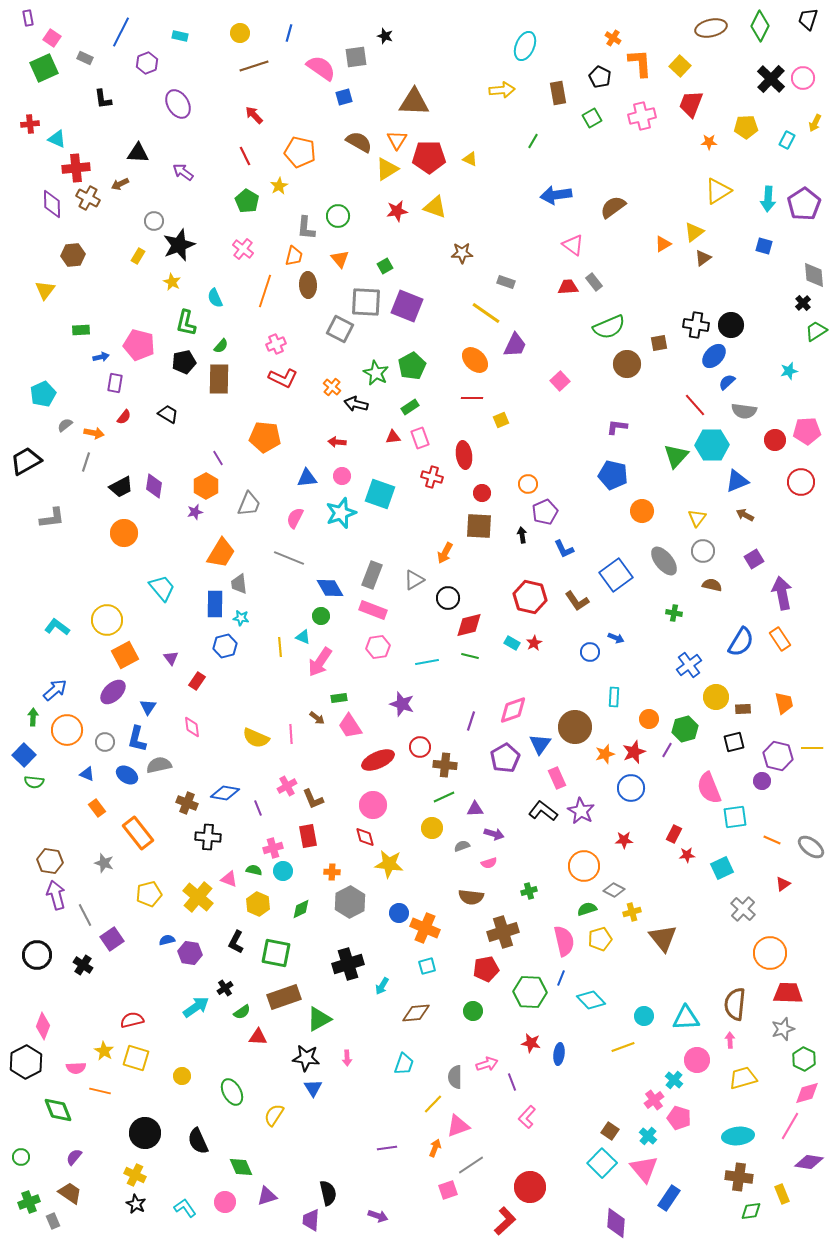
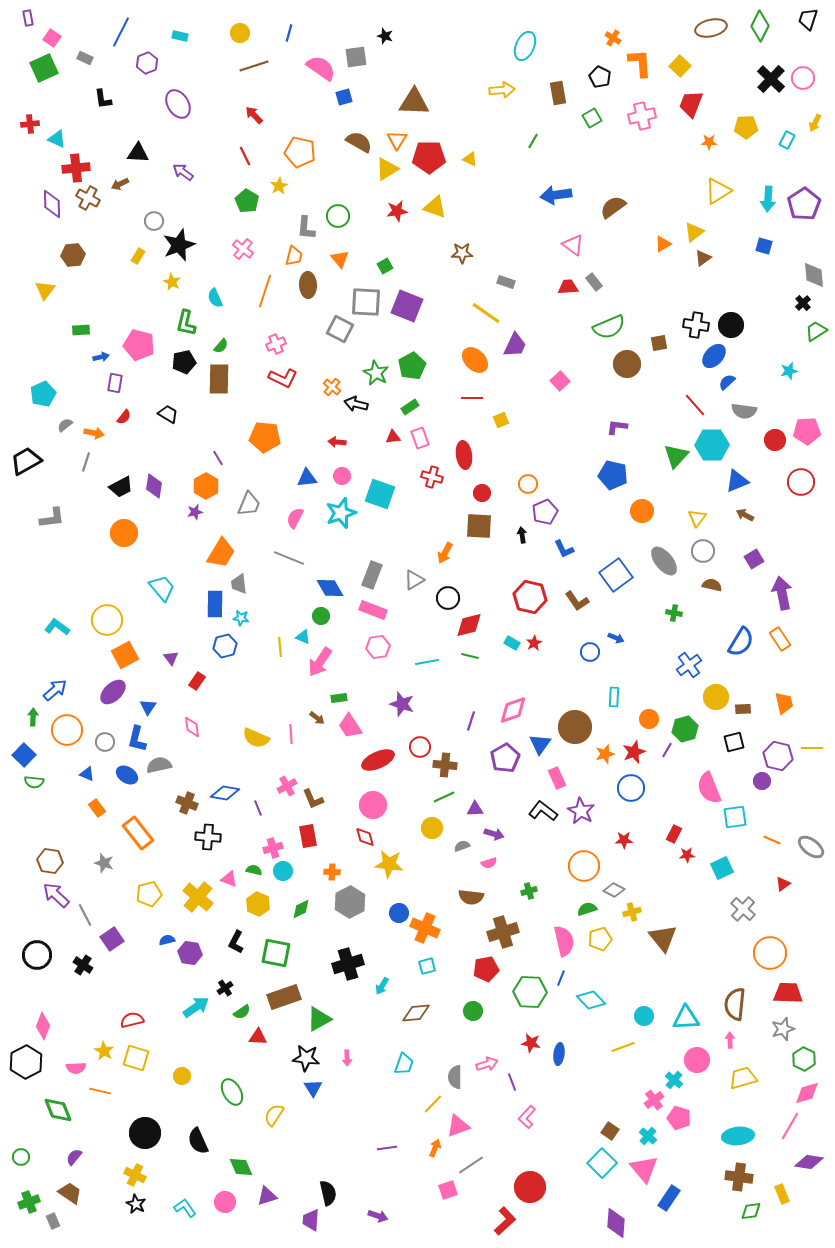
purple arrow at (56, 895): rotated 32 degrees counterclockwise
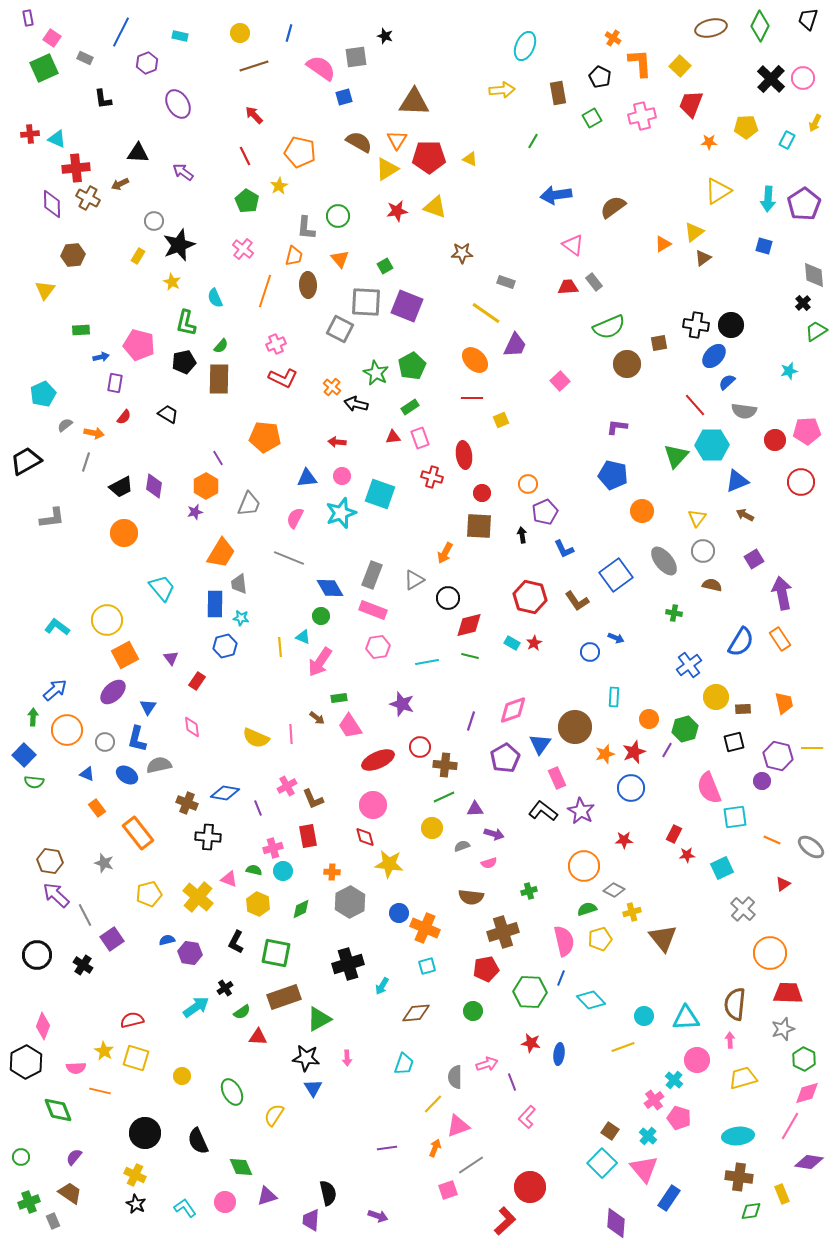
red cross at (30, 124): moved 10 px down
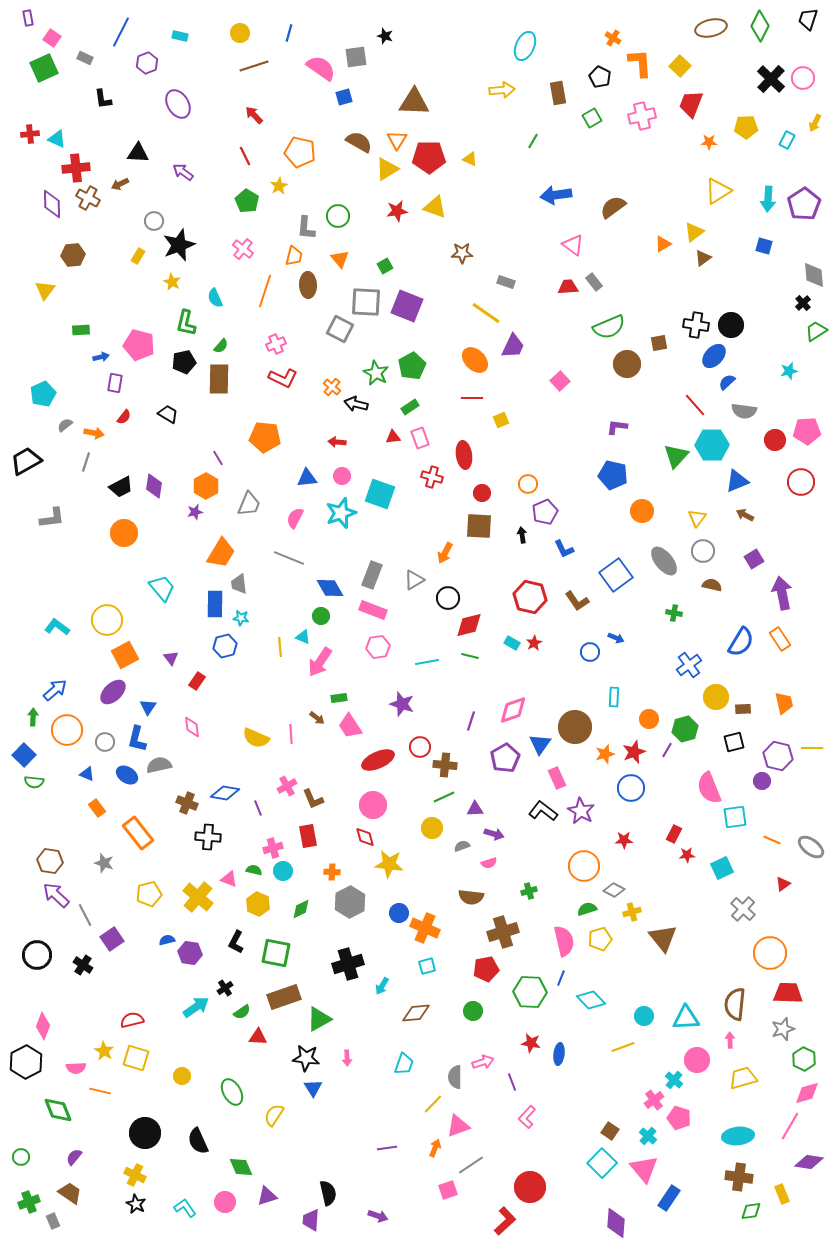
purple trapezoid at (515, 345): moved 2 px left, 1 px down
pink arrow at (487, 1064): moved 4 px left, 2 px up
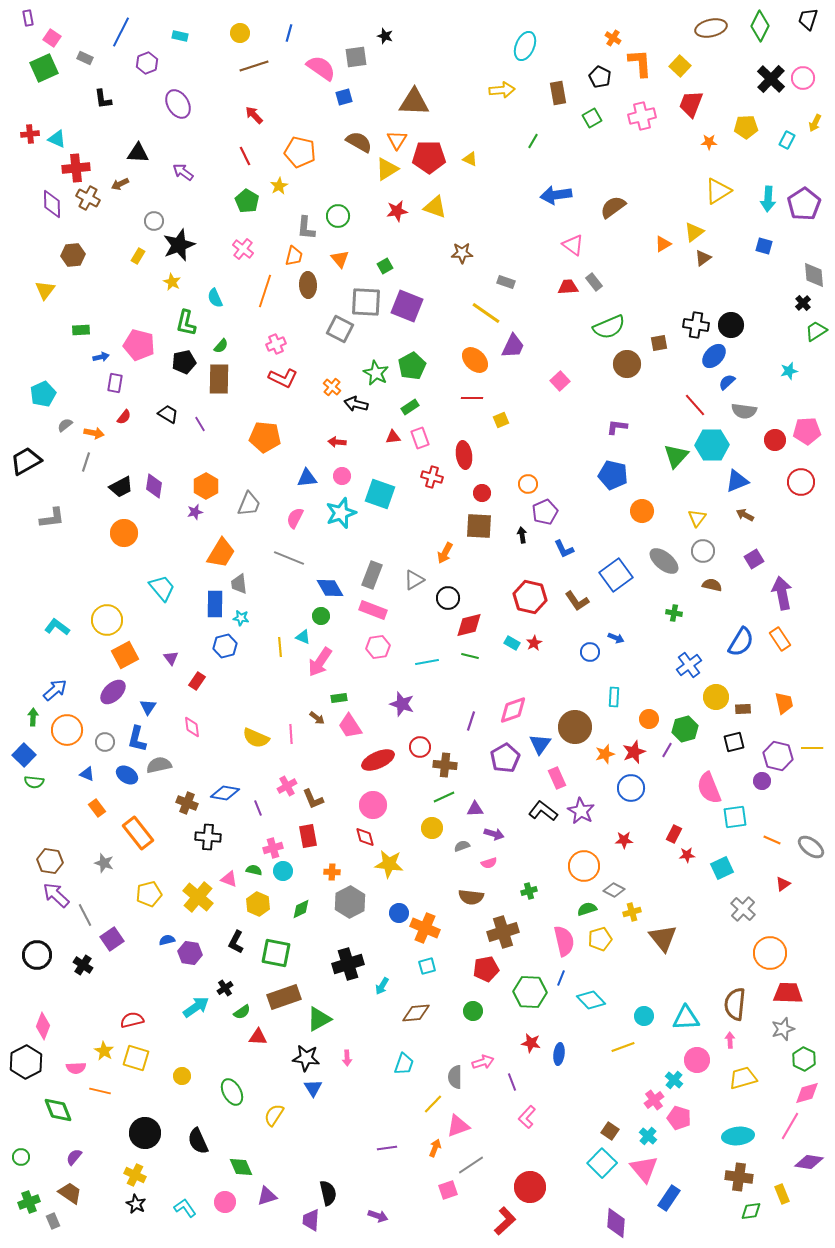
purple line at (218, 458): moved 18 px left, 34 px up
gray ellipse at (664, 561): rotated 12 degrees counterclockwise
